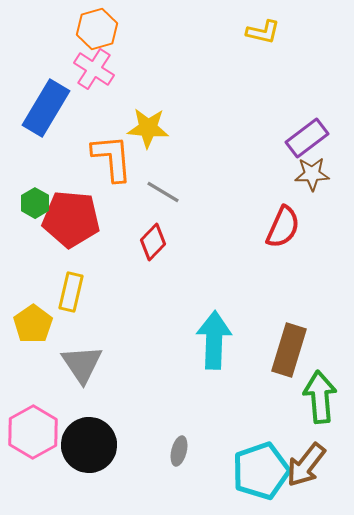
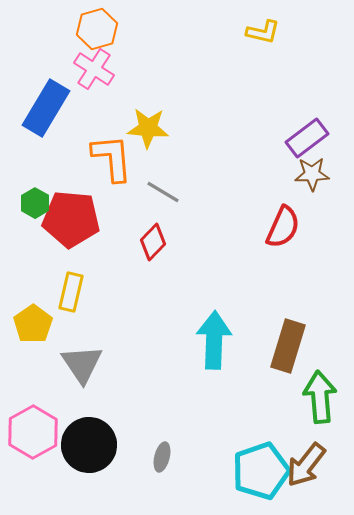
brown rectangle: moved 1 px left, 4 px up
gray ellipse: moved 17 px left, 6 px down
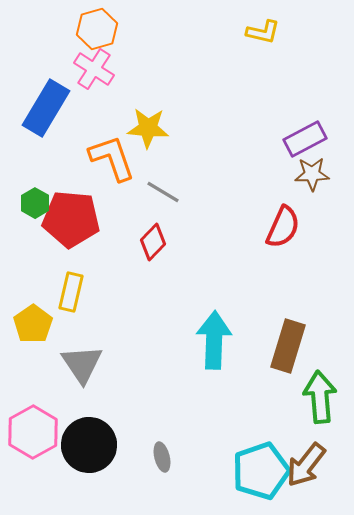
purple rectangle: moved 2 px left, 1 px down; rotated 9 degrees clockwise
orange L-shape: rotated 14 degrees counterclockwise
gray ellipse: rotated 28 degrees counterclockwise
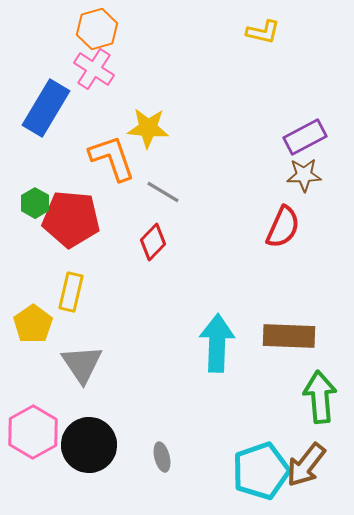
purple rectangle: moved 2 px up
brown star: moved 8 px left, 1 px down
cyan arrow: moved 3 px right, 3 px down
brown rectangle: moved 1 px right, 10 px up; rotated 75 degrees clockwise
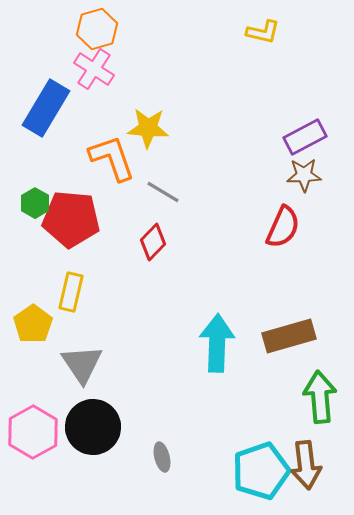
brown rectangle: rotated 18 degrees counterclockwise
black circle: moved 4 px right, 18 px up
brown arrow: rotated 45 degrees counterclockwise
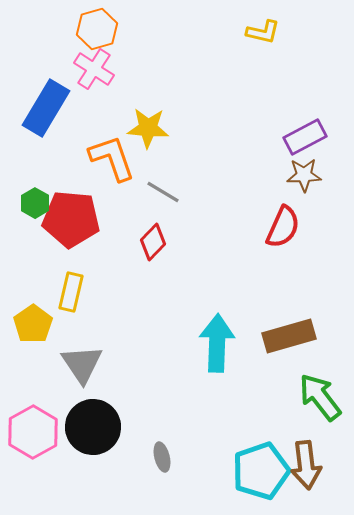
green arrow: rotated 33 degrees counterclockwise
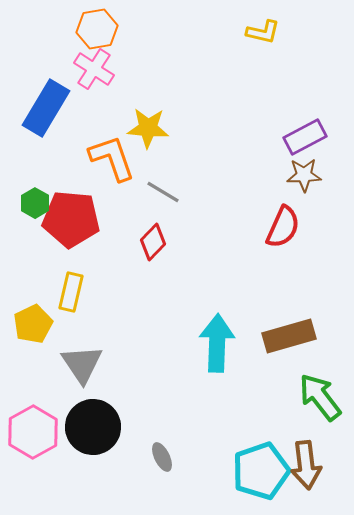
orange hexagon: rotated 6 degrees clockwise
yellow pentagon: rotated 9 degrees clockwise
gray ellipse: rotated 12 degrees counterclockwise
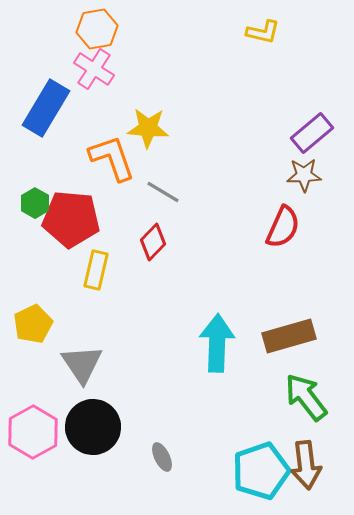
purple rectangle: moved 7 px right, 4 px up; rotated 12 degrees counterclockwise
yellow rectangle: moved 25 px right, 22 px up
green arrow: moved 14 px left
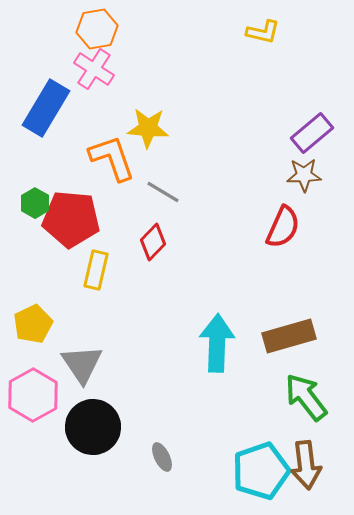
pink hexagon: moved 37 px up
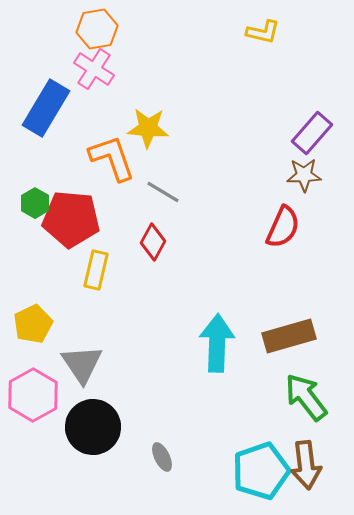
purple rectangle: rotated 9 degrees counterclockwise
red diamond: rotated 15 degrees counterclockwise
